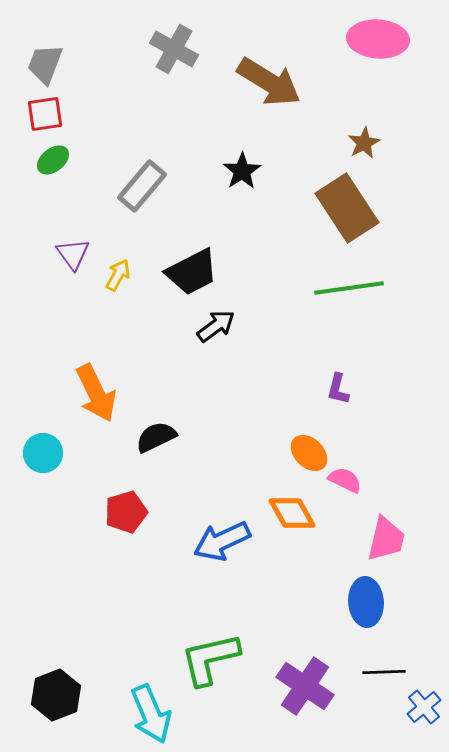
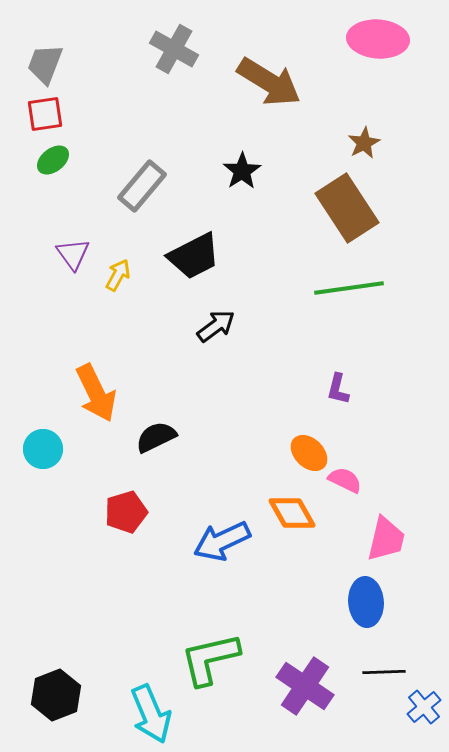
black trapezoid: moved 2 px right, 16 px up
cyan circle: moved 4 px up
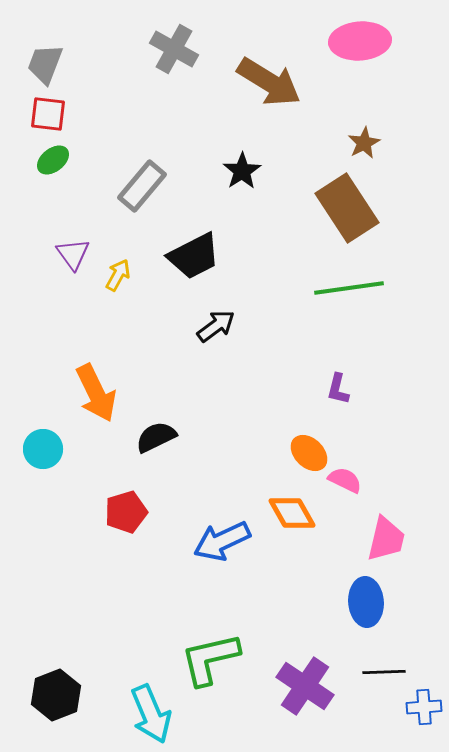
pink ellipse: moved 18 px left, 2 px down; rotated 8 degrees counterclockwise
red square: moved 3 px right; rotated 15 degrees clockwise
blue cross: rotated 36 degrees clockwise
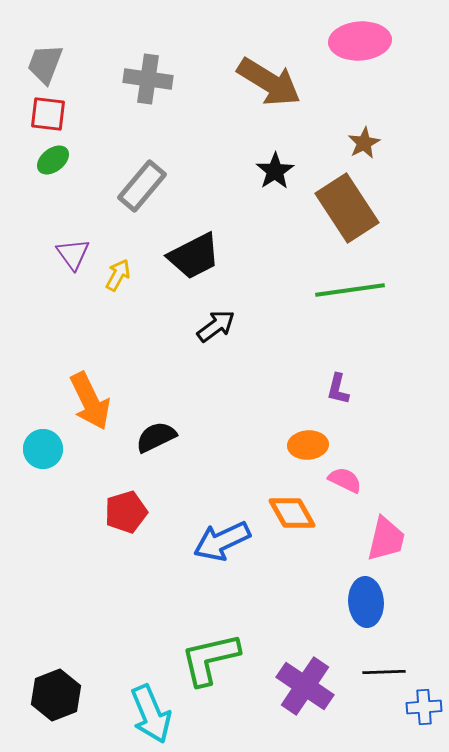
gray cross: moved 26 px left, 30 px down; rotated 21 degrees counterclockwise
black star: moved 33 px right
green line: moved 1 px right, 2 px down
orange arrow: moved 6 px left, 8 px down
orange ellipse: moved 1 px left, 8 px up; rotated 48 degrees counterclockwise
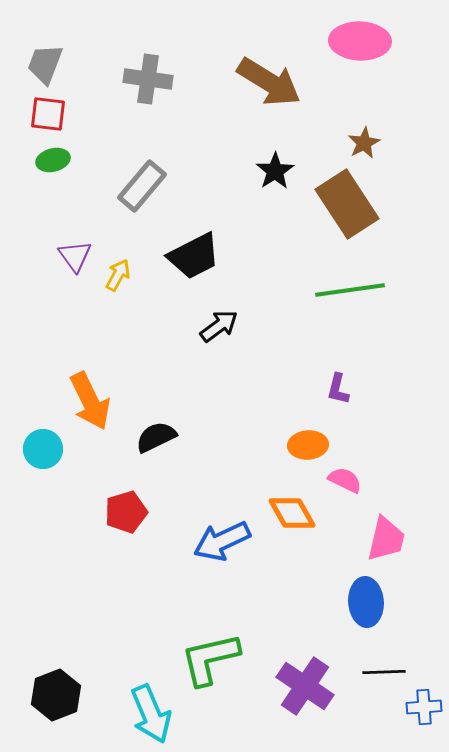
pink ellipse: rotated 6 degrees clockwise
green ellipse: rotated 24 degrees clockwise
brown rectangle: moved 4 px up
purple triangle: moved 2 px right, 2 px down
black arrow: moved 3 px right
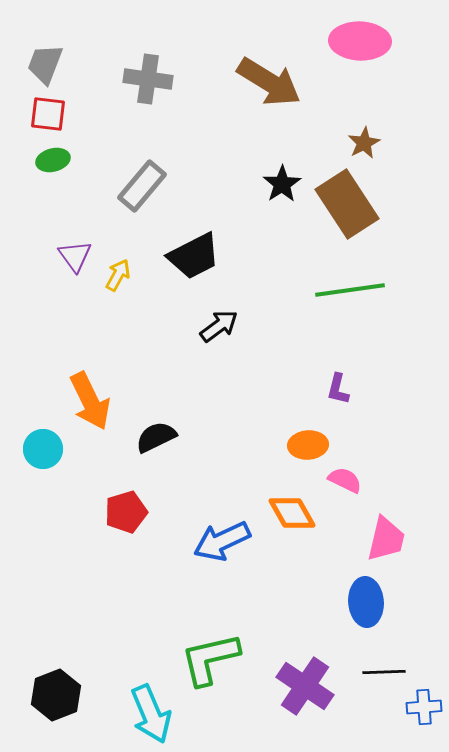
black star: moved 7 px right, 13 px down
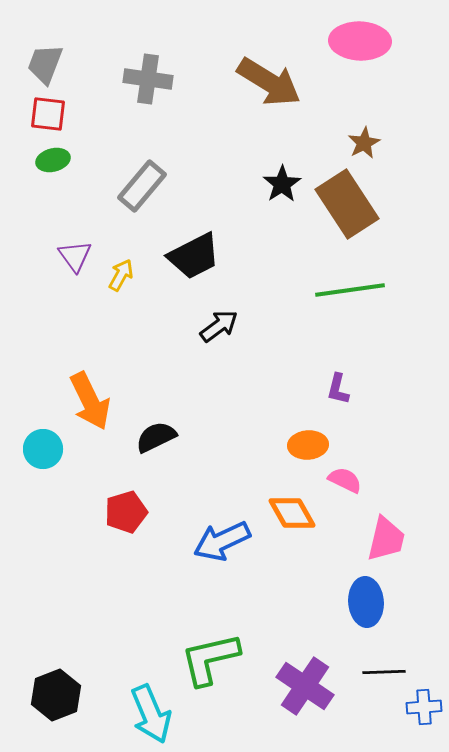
yellow arrow: moved 3 px right
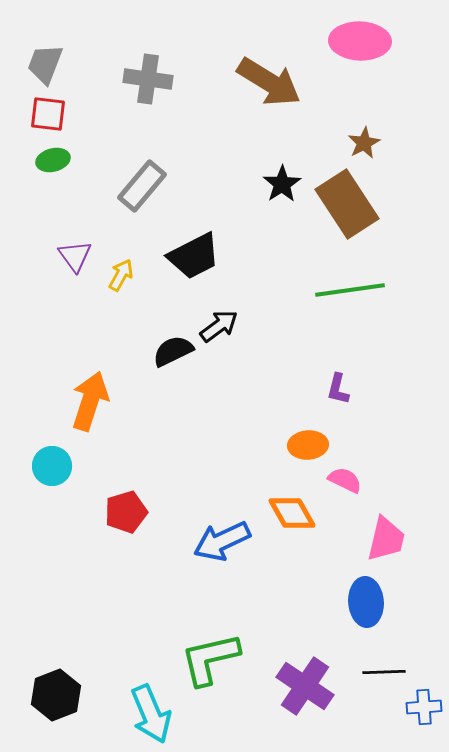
orange arrow: rotated 136 degrees counterclockwise
black semicircle: moved 17 px right, 86 px up
cyan circle: moved 9 px right, 17 px down
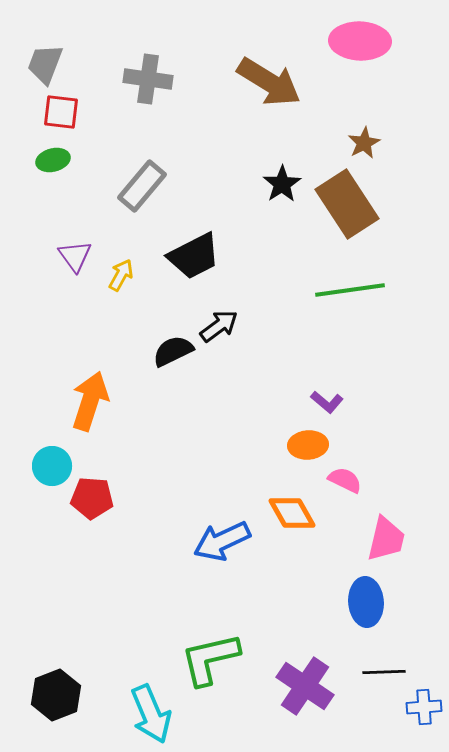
red square: moved 13 px right, 2 px up
purple L-shape: moved 11 px left, 13 px down; rotated 64 degrees counterclockwise
red pentagon: moved 34 px left, 14 px up; rotated 21 degrees clockwise
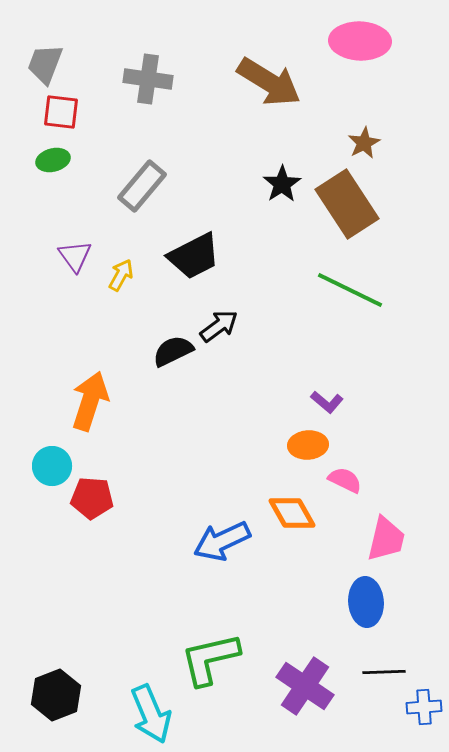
green line: rotated 34 degrees clockwise
